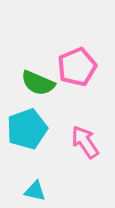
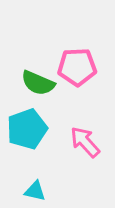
pink pentagon: rotated 21 degrees clockwise
pink arrow: rotated 8 degrees counterclockwise
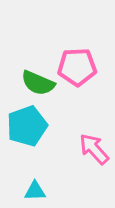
cyan pentagon: moved 3 px up
pink arrow: moved 9 px right, 7 px down
cyan triangle: rotated 15 degrees counterclockwise
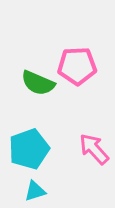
pink pentagon: moved 1 px up
cyan pentagon: moved 2 px right, 23 px down
cyan triangle: rotated 15 degrees counterclockwise
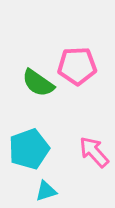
green semicircle: rotated 12 degrees clockwise
pink arrow: moved 3 px down
cyan triangle: moved 11 px right
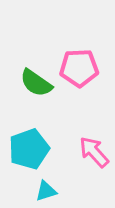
pink pentagon: moved 2 px right, 2 px down
green semicircle: moved 2 px left
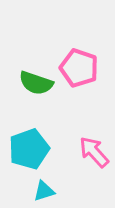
pink pentagon: rotated 21 degrees clockwise
green semicircle: rotated 16 degrees counterclockwise
cyan triangle: moved 2 px left
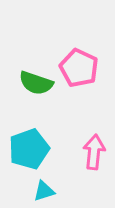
pink pentagon: rotated 6 degrees clockwise
pink arrow: rotated 48 degrees clockwise
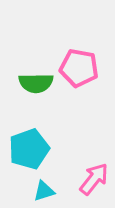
pink pentagon: rotated 15 degrees counterclockwise
green semicircle: rotated 20 degrees counterclockwise
pink arrow: moved 27 px down; rotated 32 degrees clockwise
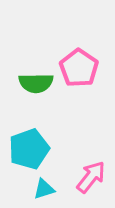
pink pentagon: rotated 24 degrees clockwise
pink arrow: moved 3 px left, 2 px up
cyan triangle: moved 2 px up
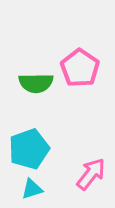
pink pentagon: moved 1 px right
pink arrow: moved 3 px up
cyan triangle: moved 12 px left
